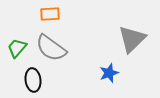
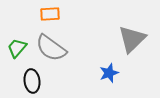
black ellipse: moved 1 px left, 1 px down
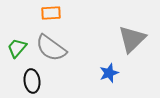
orange rectangle: moved 1 px right, 1 px up
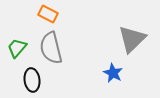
orange rectangle: moved 3 px left, 1 px down; rotated 30 degrees clockwise
gray semicircle: rotated 40 degrees clockwise
blue star: moved 4 px right; rotated 24 degrees counterclockwise
black ellipse: moved 1 px up
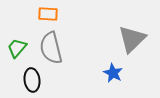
orange rectangle: rotated 24 degrees counterclockwise
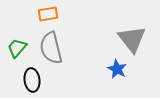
orange rectangle: rotated 12 degrees counterclockwise
gray triangle: rotated 24 degrees counterclockwise
blue star: moved 4 px right, 4 px up
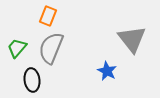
orange rectangle: moved 2 px down; rotated 60 degrees counterclockwise
gray semicircle: rotated 36 degrees clockwise
blue star: moved 10 px left, 2 px down
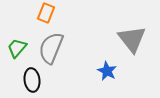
orange rectangle: moved 2 px left, 3 px up
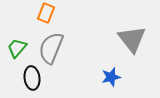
blue star: moved 4 px right, 6 px down; rotated 30 degrees clockwise
black ellipse: moved 2 px up
